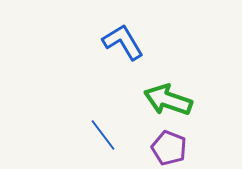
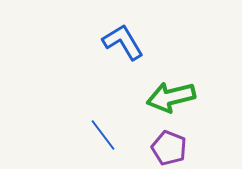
green arrow: moved 3 px right, 3 px up; rotated 33 degrees counterclockwise
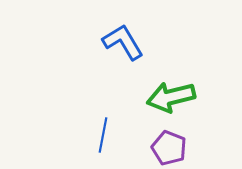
blue line: rotated 48 degrees clockwise
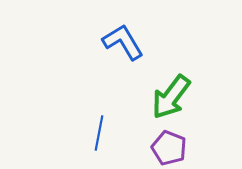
green arrow: rotated 39 degrees counterclockwise
blue line: moved 4 px left, 2 px up
